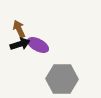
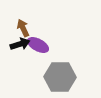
brown arrow: moved 4 px right, 1 px up
gray hexagon: moved 2 px left, 2 px up
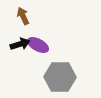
brown arrow: moved 12 px up
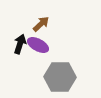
brown arrow: moved 18 px right, 8 px down; rotated 72 degrees clockwise
black arrow: rotated 54 degrees counterclockwise
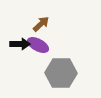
black arrow: rotated 72 degrees clockwise
gray hexagon: moved 1 px right, 4 px up
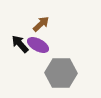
black arrow: rotated 132 degrees counterclockwise
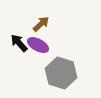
black arrow: moved 1 px left, 1 px up
gray hexagon: rotated 16 degrees clockwise
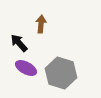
brown arrow: rotated 42 degrees counterclockwise
purple ellipse: moved 12 px left, 23 px down
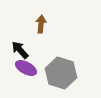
black arrow: moved 1 px right, 7 px down
